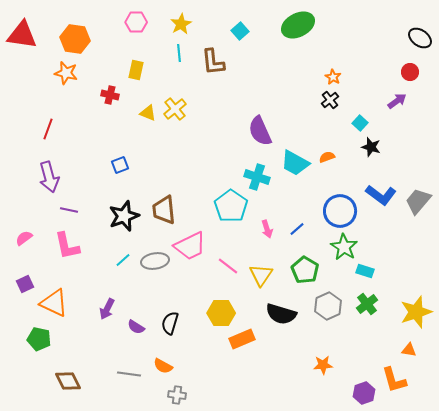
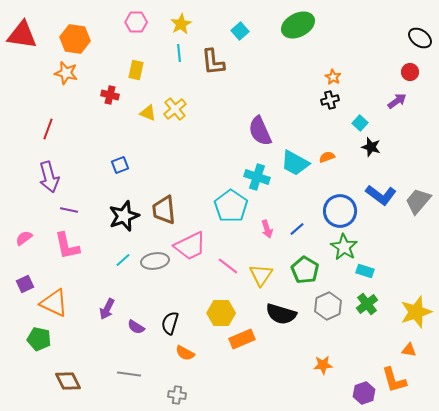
black cross at (330, 100): rotated 24 degrees clockwise
orange semicircle at (163, 366): moved 22 px right, 13 px up
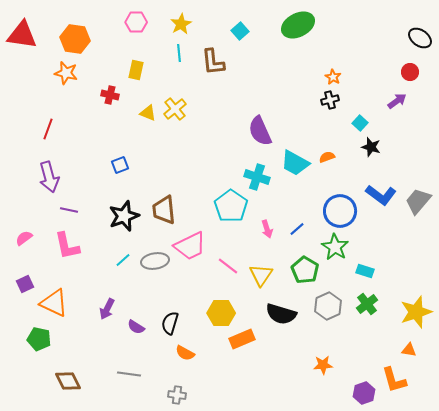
green star at (344, 247): moved 9 px left
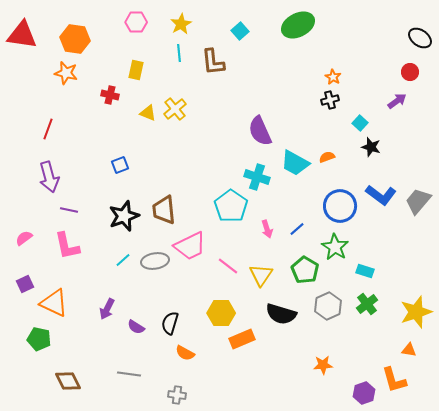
blue circle at (340, 211): moved 5 px up
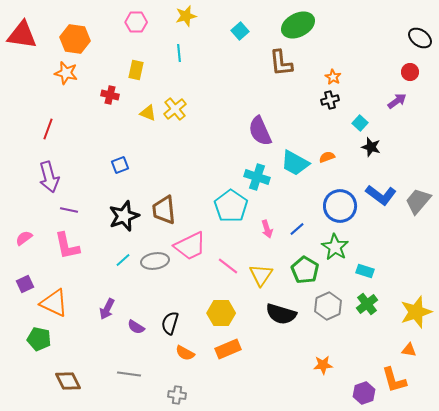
yellow star at (181, 24): moved 5 px right, 8 px up; rotated 15 degrees clockwise
brown L-shape at (213, 62): moved 68 px right, 1 px down
orange rectangle at (242, 339): moved 14 px left, 10 px down
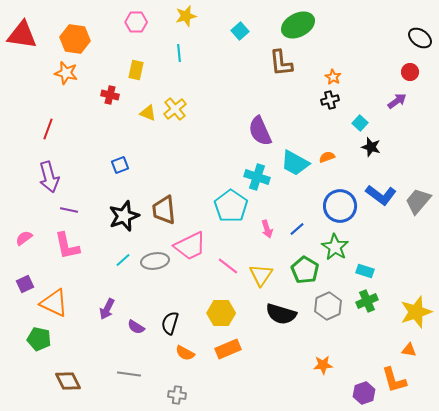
green cross at (367, 304): moved 3 px up; rotated 15 degrees clockwise
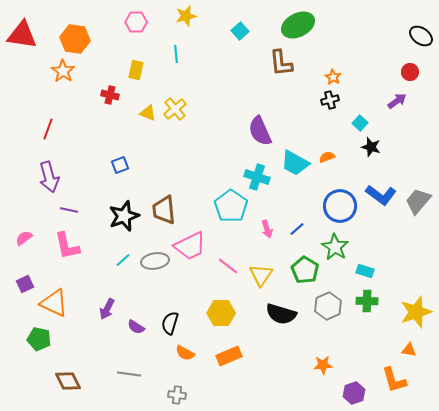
black ellipse at (420, 38): moved 1 px right, 2 px up
cyan line at (179, 53): moved 3 px left, 1 px down
orange star at (66, 73): moved 3 px left, 2 px up; rotated 20 degrees clockwise
green cross at (367, 301): rotated 25 degrees clockwise
orange rectangle at (228, 349): moved 1 px right, 7 px down
purple hexagon at (364, 393): moved 10 px left
